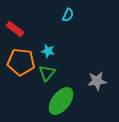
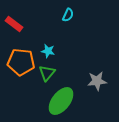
red rectangle: moved 1 px left, 5 px up
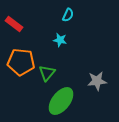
cyan star: moved 12 px right, 11 px up
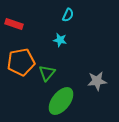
red rectangle: rotated 18 degrees counterclockwise
orange pentagon: rotated 16 degrees counterclockwise
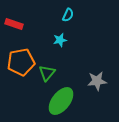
cyan star: rotated 24 degrees counterclockwise
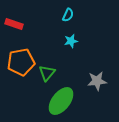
cyan star: moved 11 px right, 1 px down
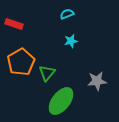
cyan semicircle: moved 1 px left, 1 px up; rotated 136 degrees counterclockwise
orange pentagon: rotated 20 degrees counterclockwise
